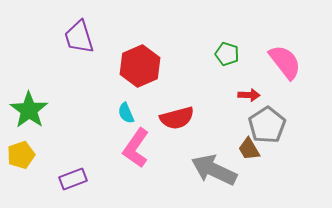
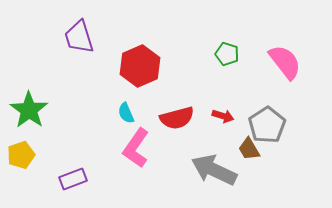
red arrow: moved 26 px left, 21 px down; rotated 15 degrees clockwise
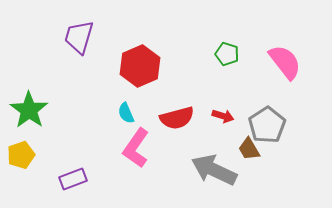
purple trapezoid: rotated 33 degrees clockwise
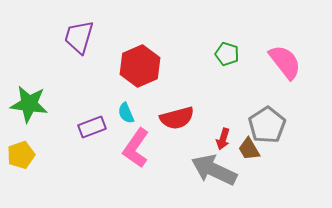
green star: moved 6 px up; rotated 27 degrees counterclockwise
red arrow: moved 23 px down; rotated 90 degrees clockwise
purple rectangle: moved 19 px right, 52 px up
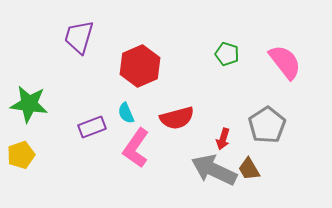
brown trapezoid: moved 20 px down
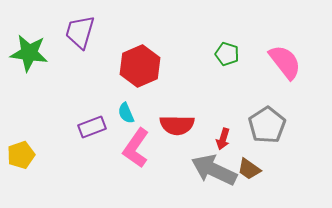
purple trapezoid: moved 1 px right, 5 px up
green star: moved 51 px up
red semicircle: moved 7 px down; rotated 16 degrees clockwise
brown trapezoid: rotated 25 degrees counterclockwise
